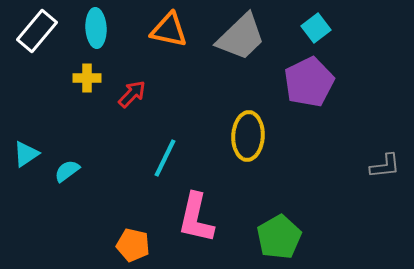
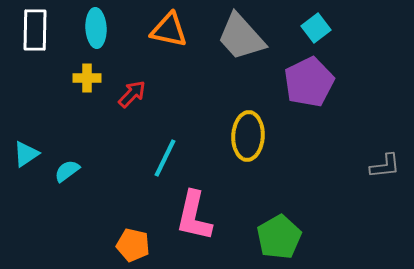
white rectangle: moved 2 px left, 1 px up; rotated 39 degrees counterclockwise
gray trapezoid: rotated 92 degrees clockwise
pink L-shape: moved 2 px left, 2 px up
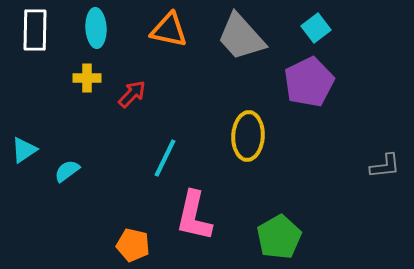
cyan triangle: moved 2 px left, 4 px up
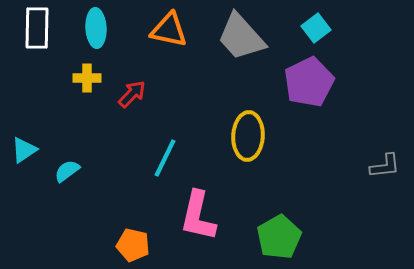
white rectangle: moved 2 px right, 2 px up
pink L-shape: moved 4 px right
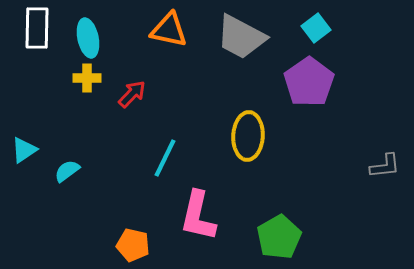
cyan ellipse: moved 8 px left, 10 px down; rotated 9 degrees counterclockwise
gray trapezoid: rotated 20 degrees counterclockwise
purple pentagon: rotated 9 degrees counterclockwise
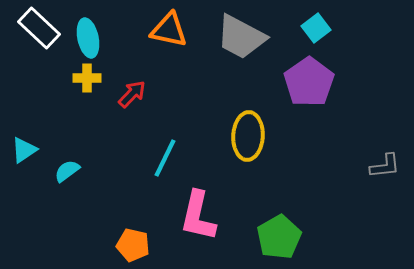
white rectangle: moved 2 px right; rotated 48 degrees counterclockwise
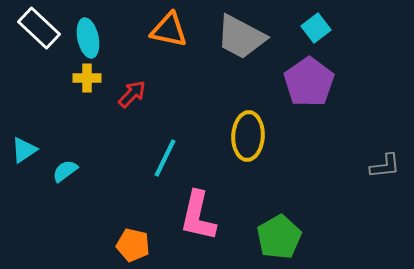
cyan semicircle: moved 2 px left
